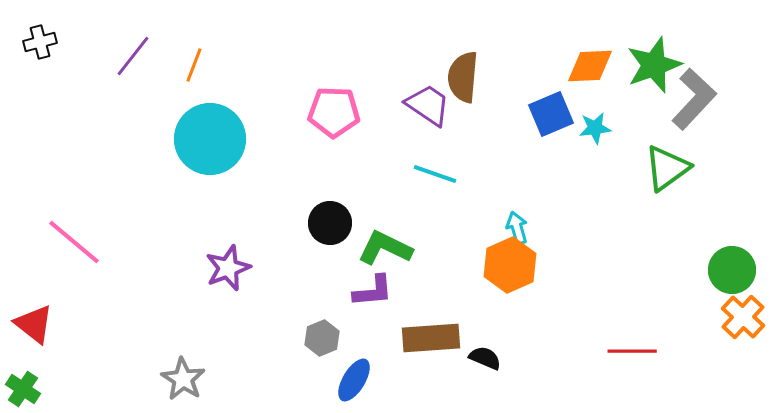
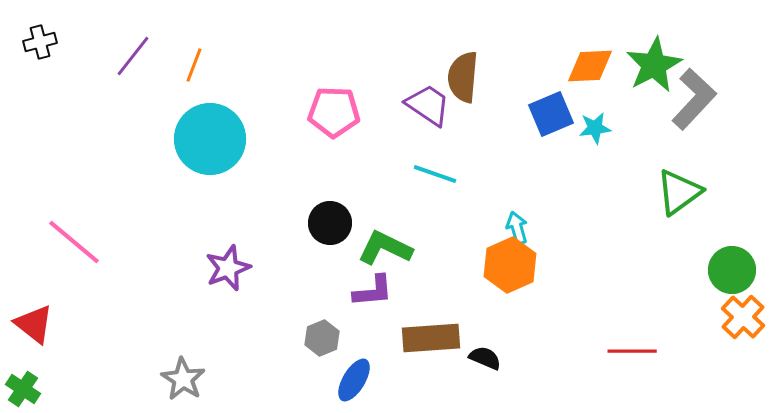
green star: rotated 8 degrees counterclockwise
green triangle: moved 12 px right, 24 px down
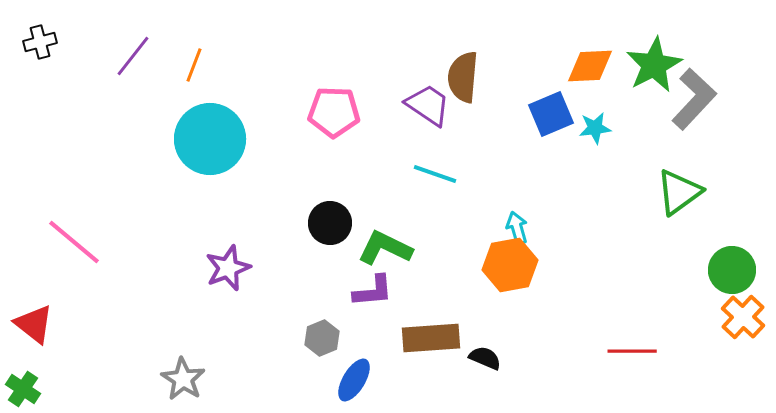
orange hexagon: rotated 14 degrees clockwise
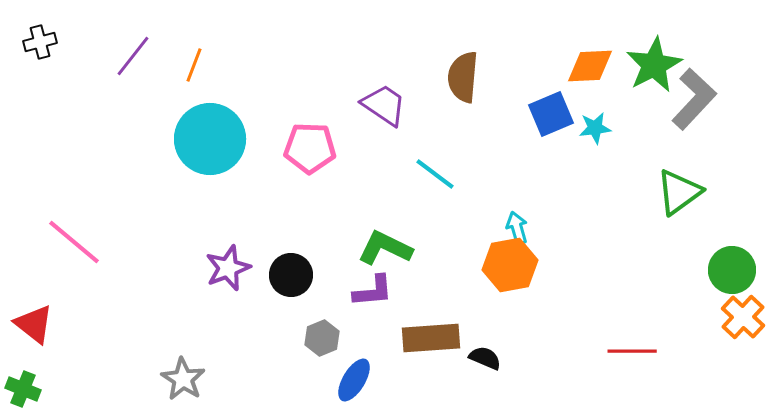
purple trapezoid: moved 44 px left
pink pentagon: moved 24 px left, 36 px down
cyan line: rotated 18 degrees clockwise
black circle: moved 39 px left, 52 px down
green cross: rotated 12 degrees counterclockwise
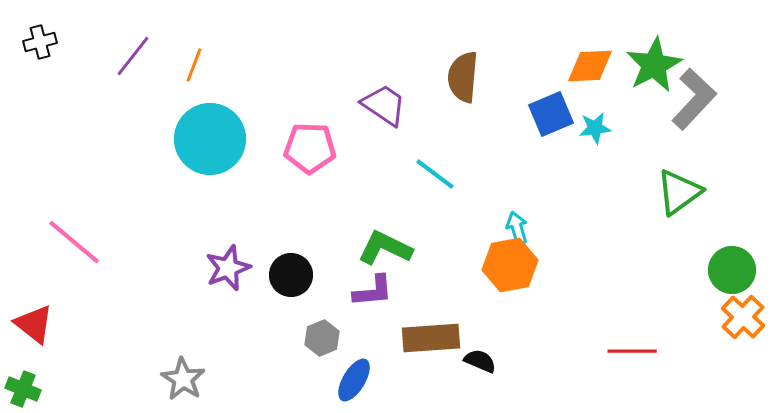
black semicircle: moved 5 px left, 3 px down
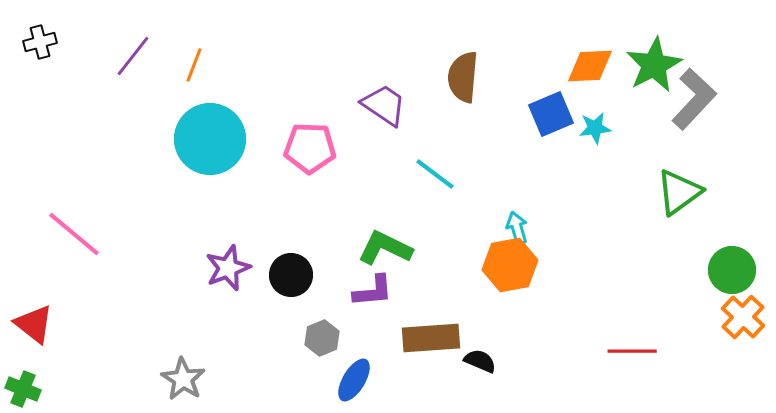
pink line: moved 8 px up
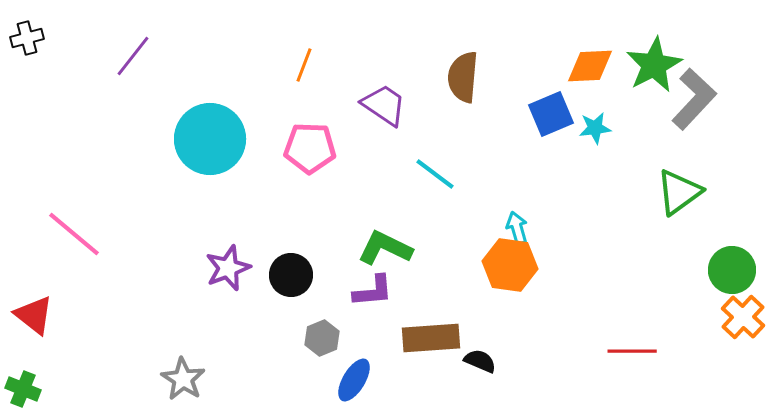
black cross: moved 13 px left, 4 px up
orange line: moved 110 px right
orange hexagon: rotated 18 degrees clockwise
red triangle: moved 9 px up
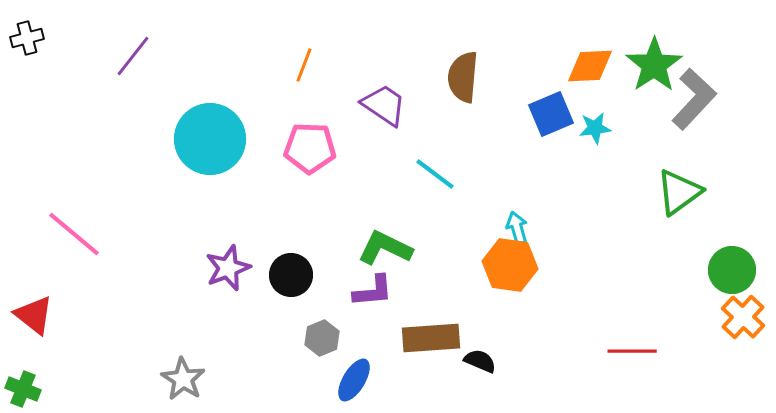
green star: rotated 6 degrees counterclockwise
